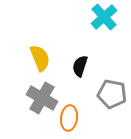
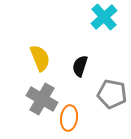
gray cross: moved 1 px down
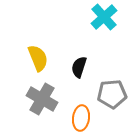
yellow semicircle: moved 2 px left
black semicircle: moved 1 px left, 1 px down
gray pentagon: rotated 16 degrees counterclockwise
orange ellipse: moved 12 px right
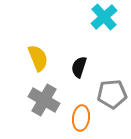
gray cross: moved 2 px right, 1 px down
